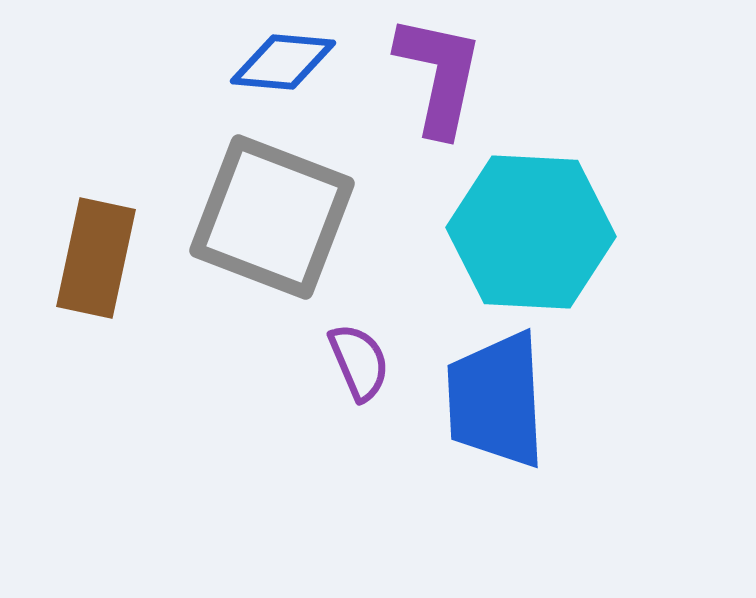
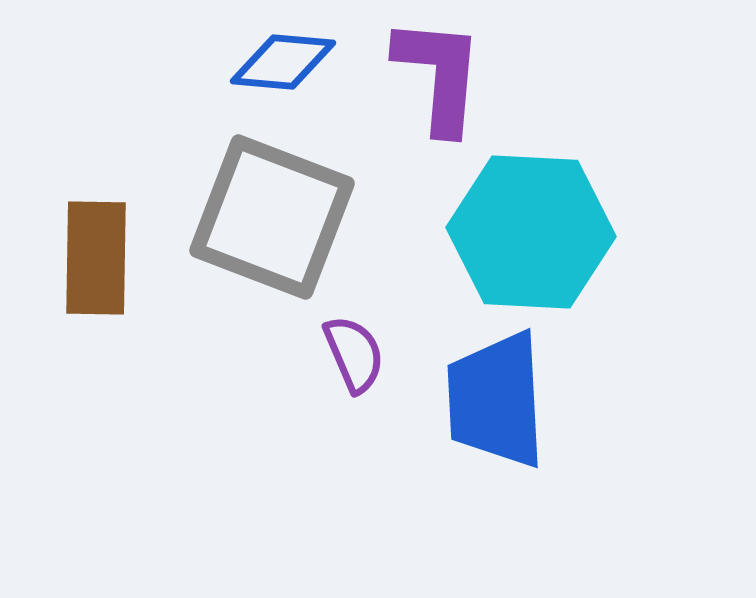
purple L-shape: rotated 7 degrees counterclockwise
brown rectangle: rotated 11 degrees counterclockwise
purple semicircle: moved 5 px left, 8 px up
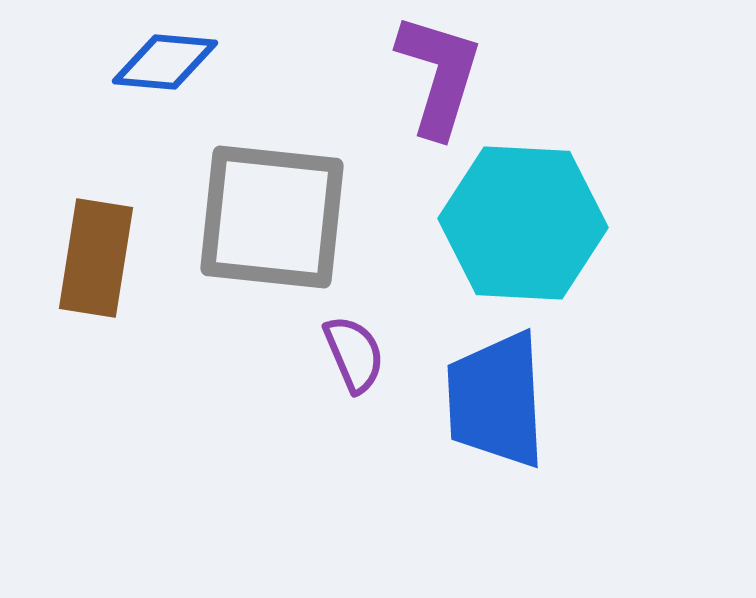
blue diamond: moved 118 px left
purple L-shape: rotated 12 degrees clockwise
gray square: rotated 15 degrees counterclockwise
cyan hexagon: moved 8 px left, 9 px up
brown rectangle: rotated 8 degrees clockwise
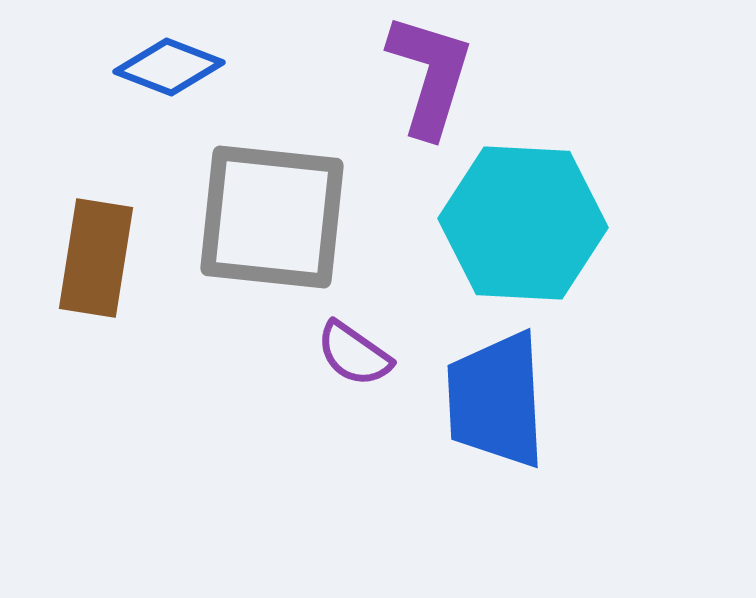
blue diamond: moved 4 px right, 5 px down; rotated 16 degrees clockwise
purple L-shape: moved 9 px left
purple semicircle: rotated 148 degrees clockwise
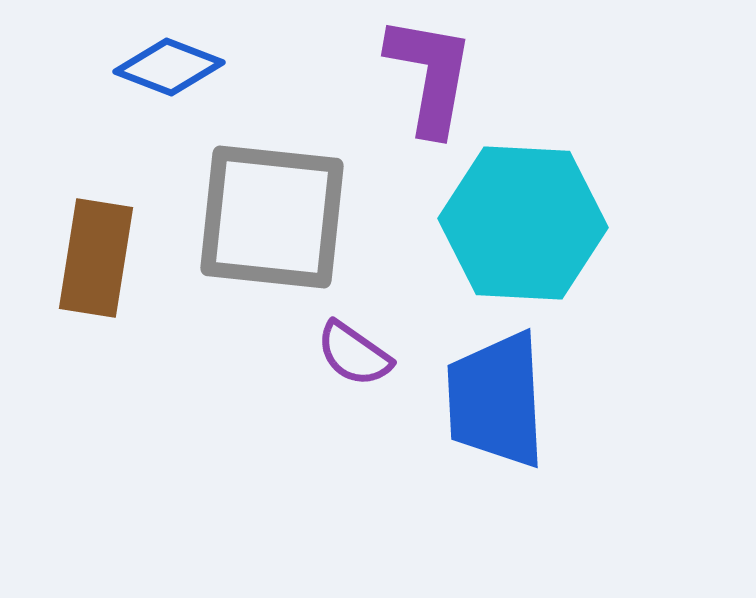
purple L-shape: rotated 7 degrees counterclockwise
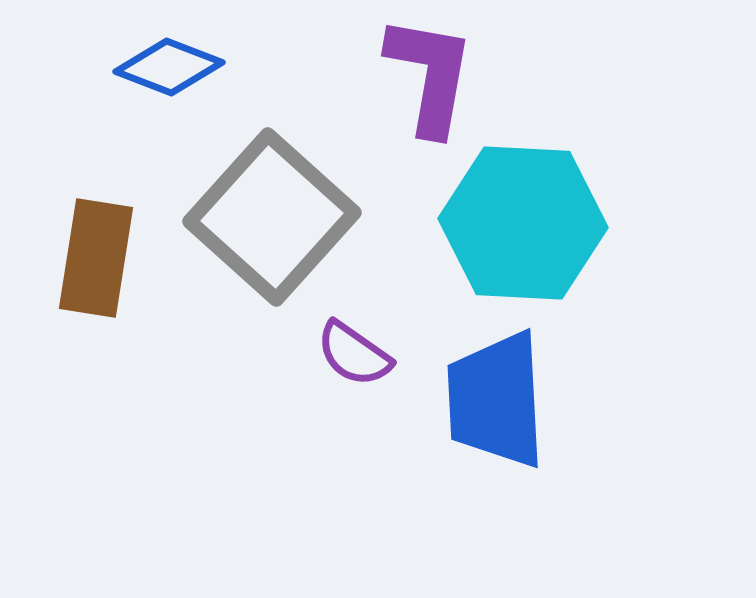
gray square: rotated 36 degrees clockwise
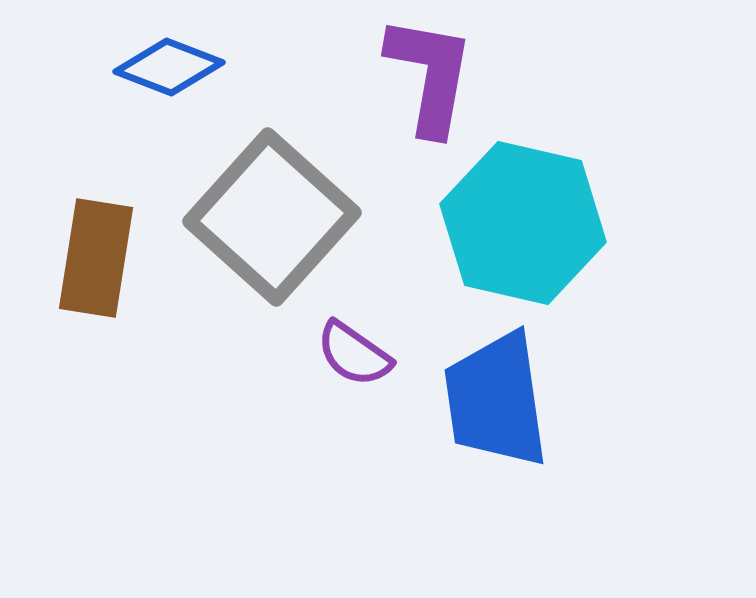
cyan hexagon: rotated 10 degrees clockwise
blue trapezoid: rotated 5 degrees counterclockwise
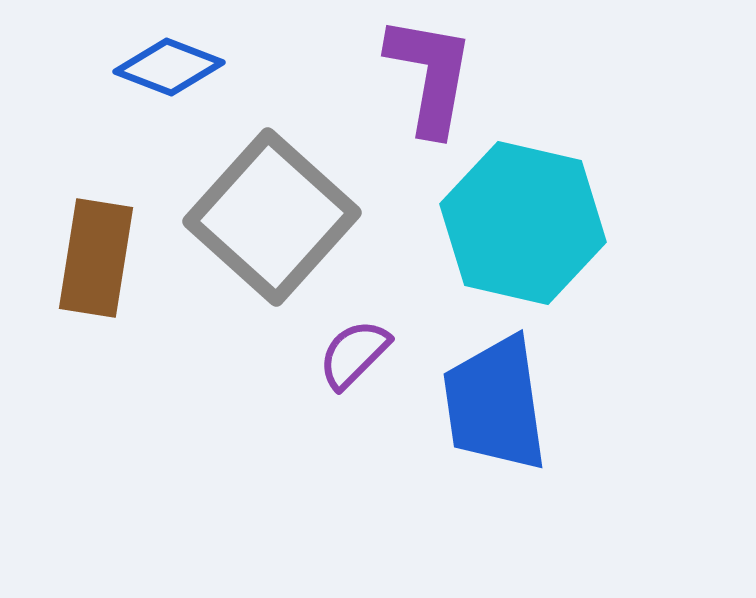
purple semicircle: rotated 100 degrees clockwise
blue trapezoid: moved 1 px left, 4 px down
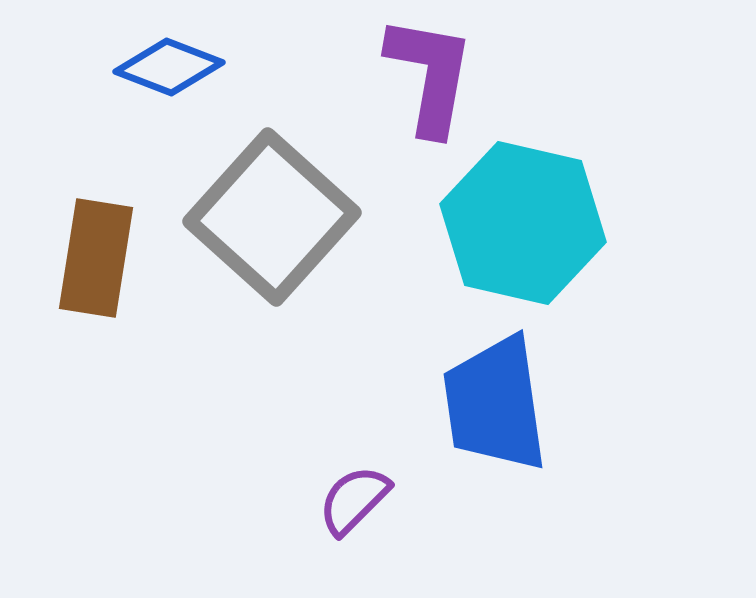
purple semicircle: moved 146 px down
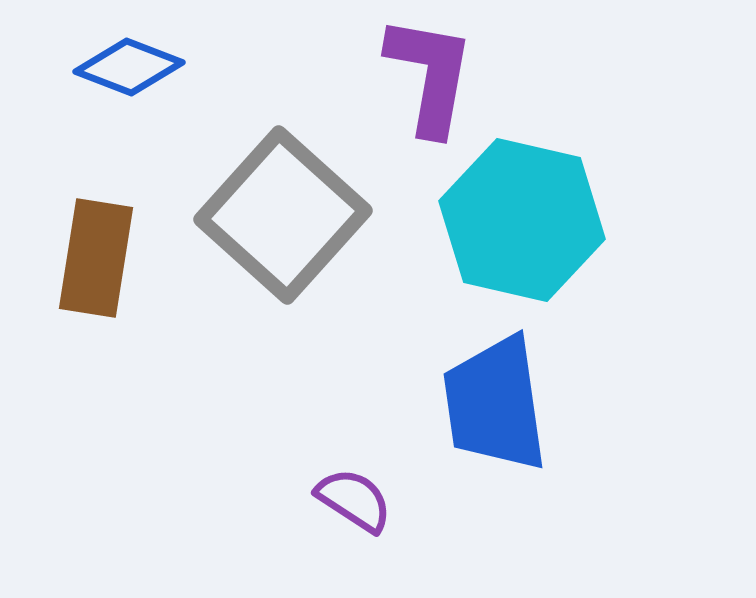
blue diamond: moved 40 px left
gray square: moved 11 px right, 2 px up
cyan hexagon: moved 1 px left, 3 px up
purple semicircle: rotated 78 degrees clockwise
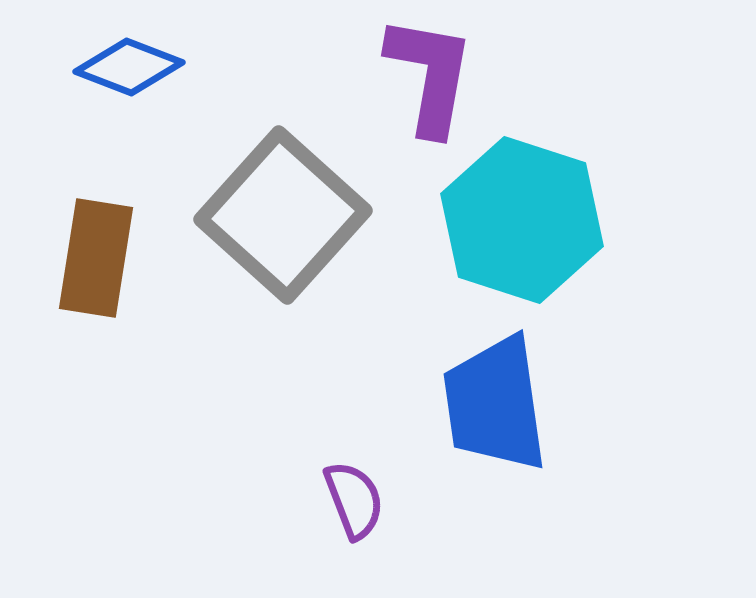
cyan hexagon: rotated 5 degrees clockwise
purple semicircle: rotated 36 degrees clockwise
